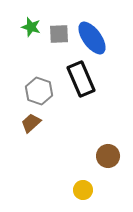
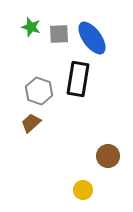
black rectangle: moved 3 px left; rotated 32 degrees clockwise
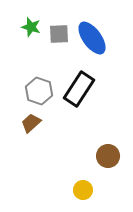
black rectangle: moved 1 px right, 10 px down; rotated 24 degrees clockwise
